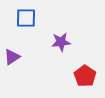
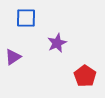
purple star: moved 4 px left, 1 px down; rotated 18 degrees counterclockwise
purple triangle: moved 1 px right
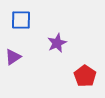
blue square: moved 5 px left, 2 px down
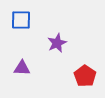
purple triangle: moved 9 px right, 11 px down; rotated 36 degrees clockwise
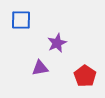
purple triangle: moved 18 px right; rotated 12 degrees counterclockwise
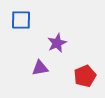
red pentagon: rotated 15 degrees clockwise
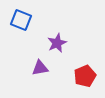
blue square: rotated 20 degrees clockwise
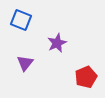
purple triangle: moved 15 px left, 5 px up; rotated 42 degrees counterclockwise
red pentagon: moved 1 px right, 1 px down
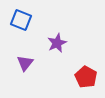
red pentagon: rotated 20 degrees counterclockwise
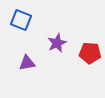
purple triangle: moved 2 px right; rotated 42 degrees clockwise
red pentagon: moved 4 px right, 24 px up; rotated 25 degrees counterclockwise
